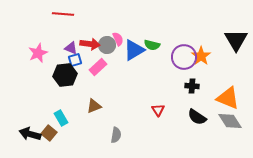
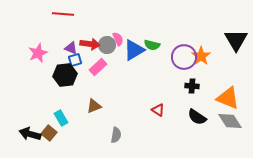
red triangle: rotated 24 degrees counterclockwise
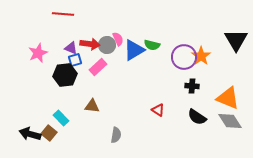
brown triangle: moved 2 px left; rotated 28 degrees clockwise
cyan rectangle: rotated 14 degrees counterclockwise
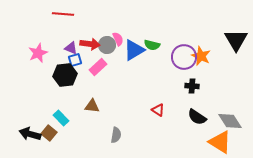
orange star: rotated 12 degrees counterclockwise
orange triangle: moved 8 px left, 44 px down; rotated 10 degrees clockwise
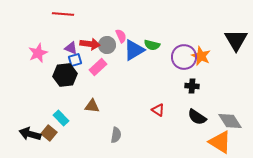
pink semicircle: moved 3 px right, 3 px up
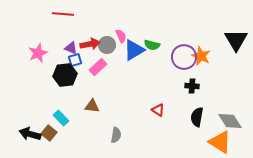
red arrow: rotated 18 degrees counterclockwise
black semicircle: rotated 66 degrees clockwise
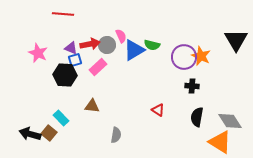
pink star: rotated 24 degrees counterclockwise
black hexagon: rotated 10 degrees clockwise
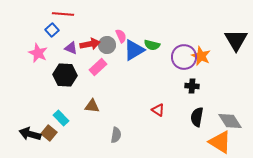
blue square: moved 23 px left, 30 px up; rotated 24 degrees counterclockwise
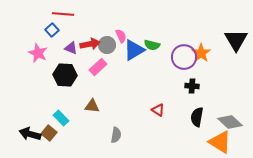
orange star: moved 3 px up; rotated 12 degrees clockwise
gray diamond: moved 1 px down; rotated 15 degrees counterclockwise
